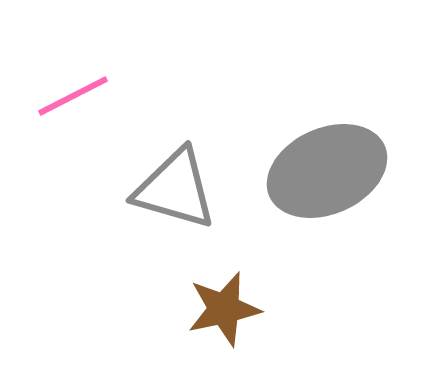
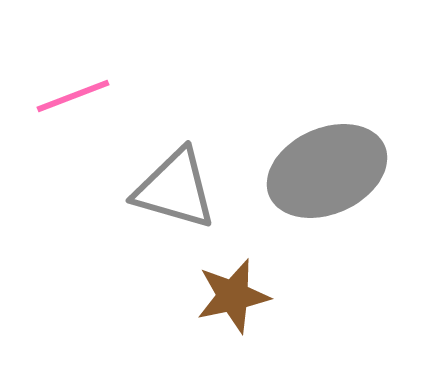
pink line: rotated 6 degrees clockwise
brown star: moved 9 px right, 13 px up
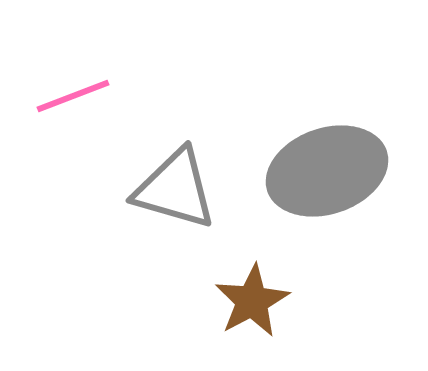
gray ellipse: rotated 5 degrees clockwise
brown star: moved 19 px right, 5 px down; rotated 16 degrees counterclockwise
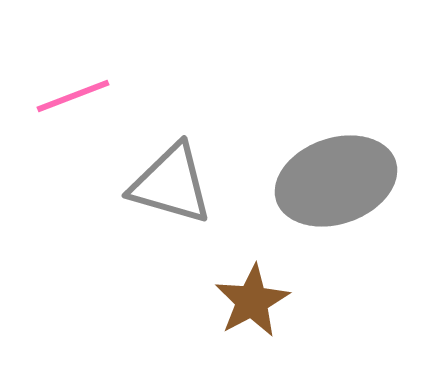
gray ellipse: moved 9 px right, 10 px down
gray triangle: moved 4 px left, 5 px up
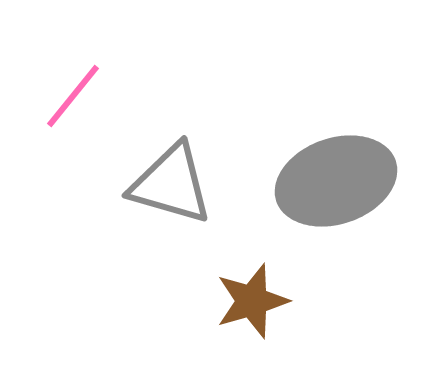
pink line: rotated 30 degrees counterclockwise
brown star: rotated 12 degrees clockwise
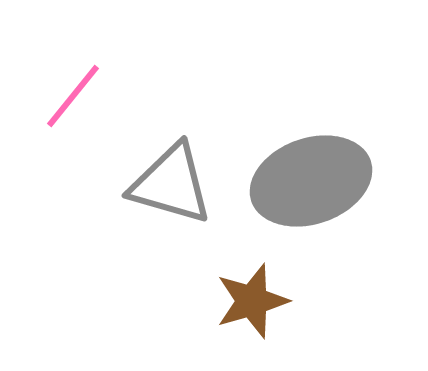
gray ellipse: moved 25 px left
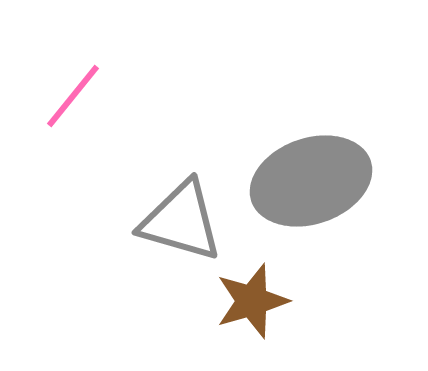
gray triangle: moved 10 px right, 37 px down
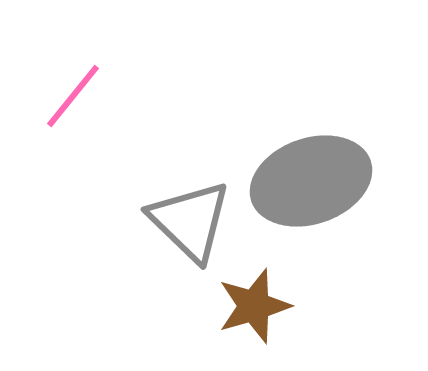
gray triangle: moved 9 px right; rotated 28 degrees clockwise
brown star: moved 2 px right, 5 px down
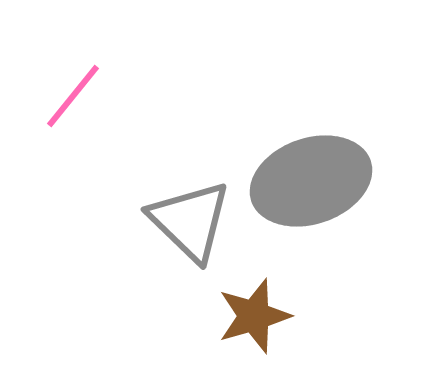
brown star: moved 10 px down
